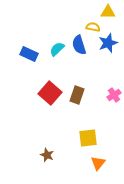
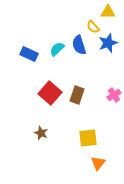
yellow semicircle: rotated 144 degrees counterclockwise
brown star: moved 6 px left, 22 px up
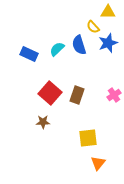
brown star: moved 2 px right, 11 px up; rotated 24 degrees counterclockwise
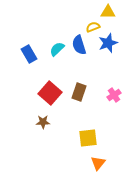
yellow semicircle: rotated 112 degrees clockwise
blue rectangle: rotated 36 degrees clockwise
brown rectangle: moved 2 px right, 3 px up
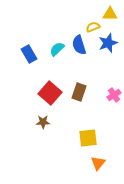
yellow triangle: moved 2 px right, 2 px down
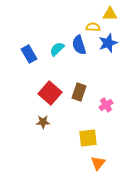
yellow semicircle: rotated 24 degrees clockwise
pink cross: moved 8 px left, 10 px down
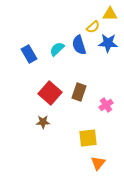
yellow semicircle: rotated 136 degrees clockwise
blue star: rotated 24 degrees clockwise
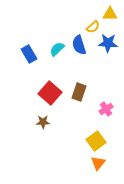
pink cross: moved 4 px down
yellow square: moved 8 px right, 3 px down; rotated 30 degrees counterclockwise
